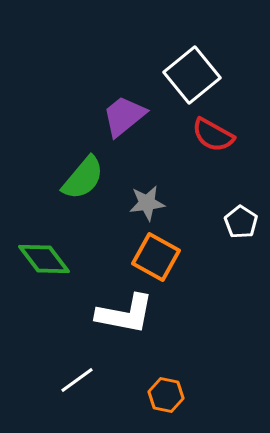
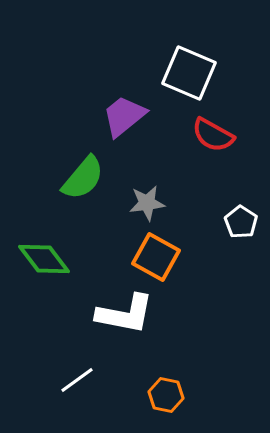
white square: moved 3 px left, 2 px up; rotated 28 degrees counterclockwise
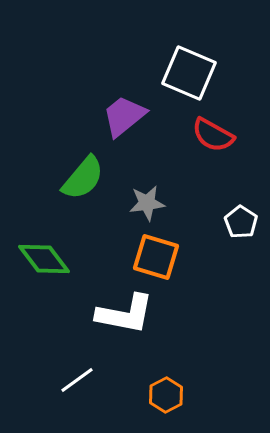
orange square: rotated 12 degrees counterclockwise
orange hexagon: rotated 20 degrees clockwise
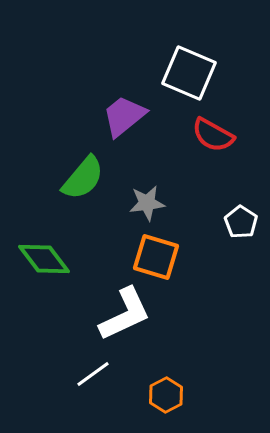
white L-shape: rotated 36 degrees counterclockwise
white line: moved 16 px right, 6 px up
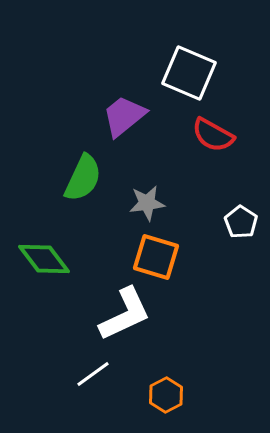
green semicircle: rotated 15 degrees counterclockwise
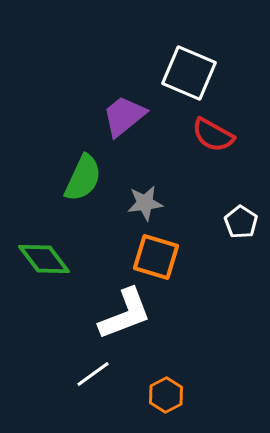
gray star: moved 2 px left
white L-shape: rotated 4 degrees clockwise
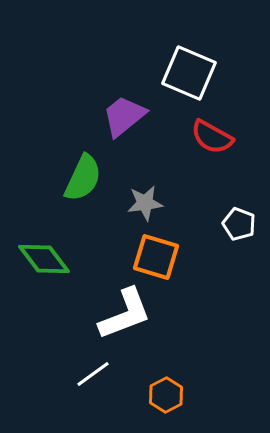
red semicircle: moved 1 px left, 2 px down
white pentagon: moved 2 px left, 2 px down; rotated 12 degrees counterclockwise
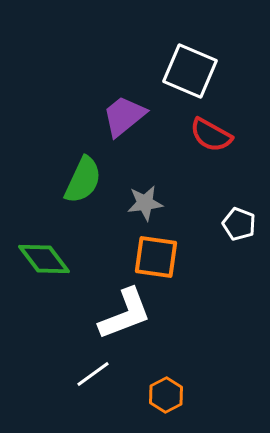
white square: moved 1 px right, 2 px up
red semicircle: moved 1 px left, 2 px up
green semicircle: moved 2 px down
orange square: rotated 9 degrees counterclockwise
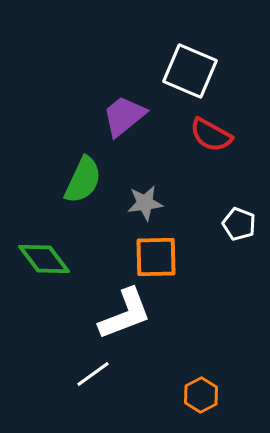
orange square: rotated 9 degrees counterclockwise
orange hexagon: moved 35 px right
